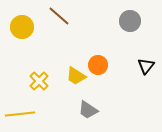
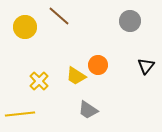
yellow circle: moved 3 px right
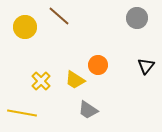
gray circle: moved 7 px right, 3 px up
yellow trapezoid: moved 1 px left, 4 px down
yellow cross: moved 2 px right
yellow line: moved 2 px right, 1 px up; rotated 16 degrees clockwise
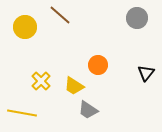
brown line: moved 1 px right, 1 px up
black triangle: moved 7 px down
yellow trapezoid: moved 1 px left, 6 px down
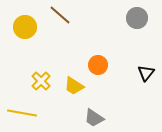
gray trapezoid: moved 6 px right, 8 px down
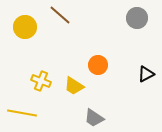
black triangle: moved 1 px down; rotated 24 degrees clockwise
yellow cross: rotated 24 degrees counterclockwise
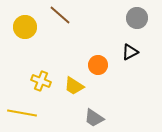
black triangle: moved 16 px left, 22 px up
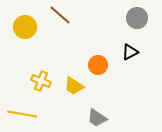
yellow line: moved 1 px down
gray trapezoid: moved 3 px right
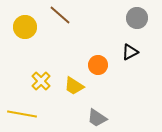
yellow cross: rotated 24 degrees clockwise
